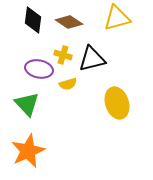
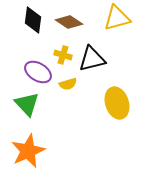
purple ellipse: moved 1 px left, 3 px down; rotated 20 degrees clockwise
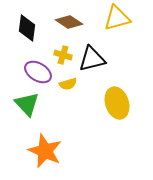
black diamond: moved 6 px left, 8 px down
orange star: moved 17 px right; rotated 24 degrees counterclockwise
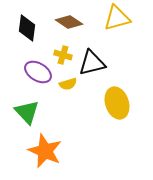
black triangle: moved 4 px down
green triangle: moved 8 px down
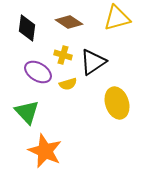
black triangle: moved 1 px right, 1 px up; rotated 20 degrees counterclockwise
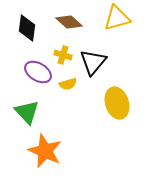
brown diamond: rotated 8 degrees clockwise
black triangle: rotated 16 degrees counterclockwise
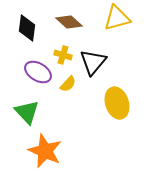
yellow semicircle: rotated 30 degrees counterclockwise
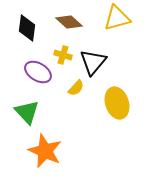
yellow semicircle: moved 8 px right, 4 px down
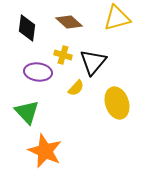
purple ellipse: rotated 24 degrees counterclockwise
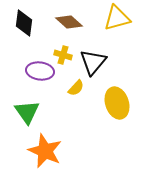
black diamond: moved 3 px left, 5 px up
purple ellipse: moved 2 px right, 1 px up
green triangle: rotated 8 degrees clockwise
